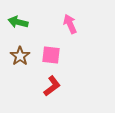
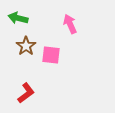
green arrow: moved 4 px up
brown star: moved 6 px right, 10 px up
red L-shape: moved 26 px left, 7 px down
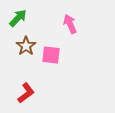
green arrow: rotated 120 degrees clockwise
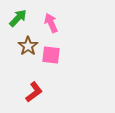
pink arrow: moved 19 px left, 1 px up
brown star: moved 2 px right
red L-shape: moved 8 px right, 1 px up
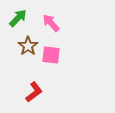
pink arrow: rotated 18 degrees counterclockwise
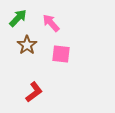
brown star: moved 1 px left, 1 px up
pink square: moved 10 px right, 1 px up
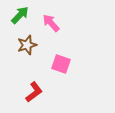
green arrow: moved 2 px right, 3 px up
brown star: rotated 18 degrees clockwise
pink square: moved 10 px down; rotated 12 degrees clockwise
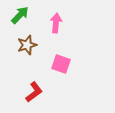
pink arrow: moved 5 px right; rotated 48 degrees clockwise
